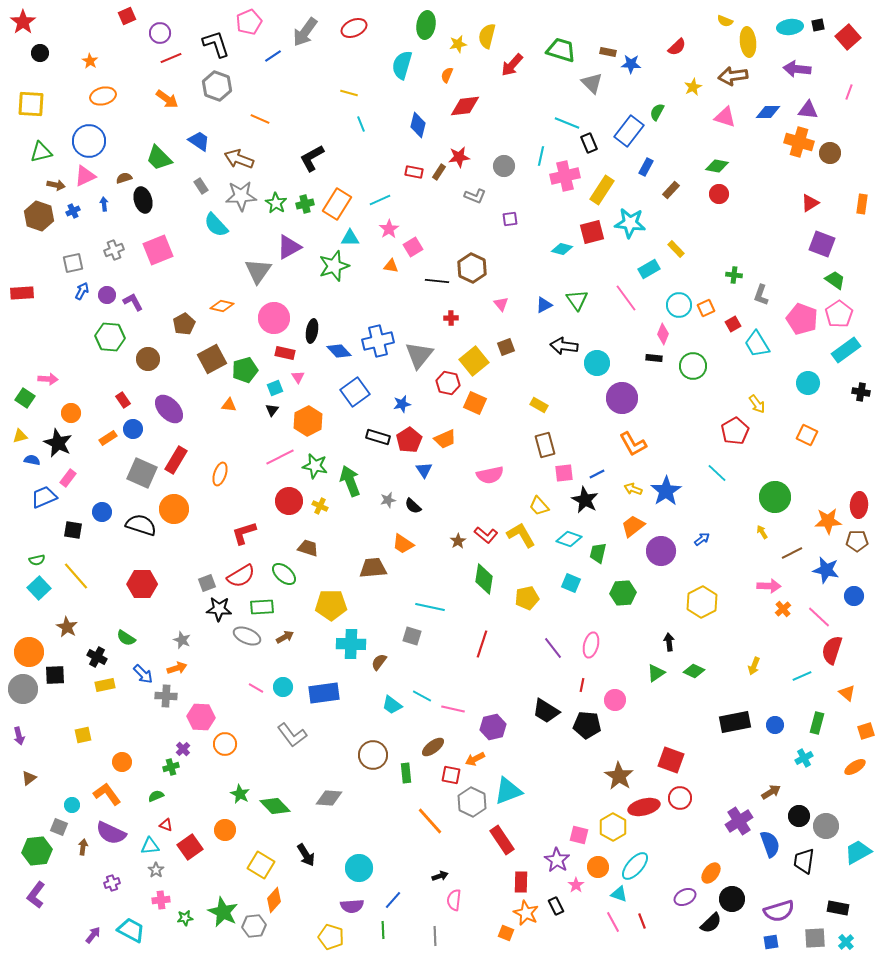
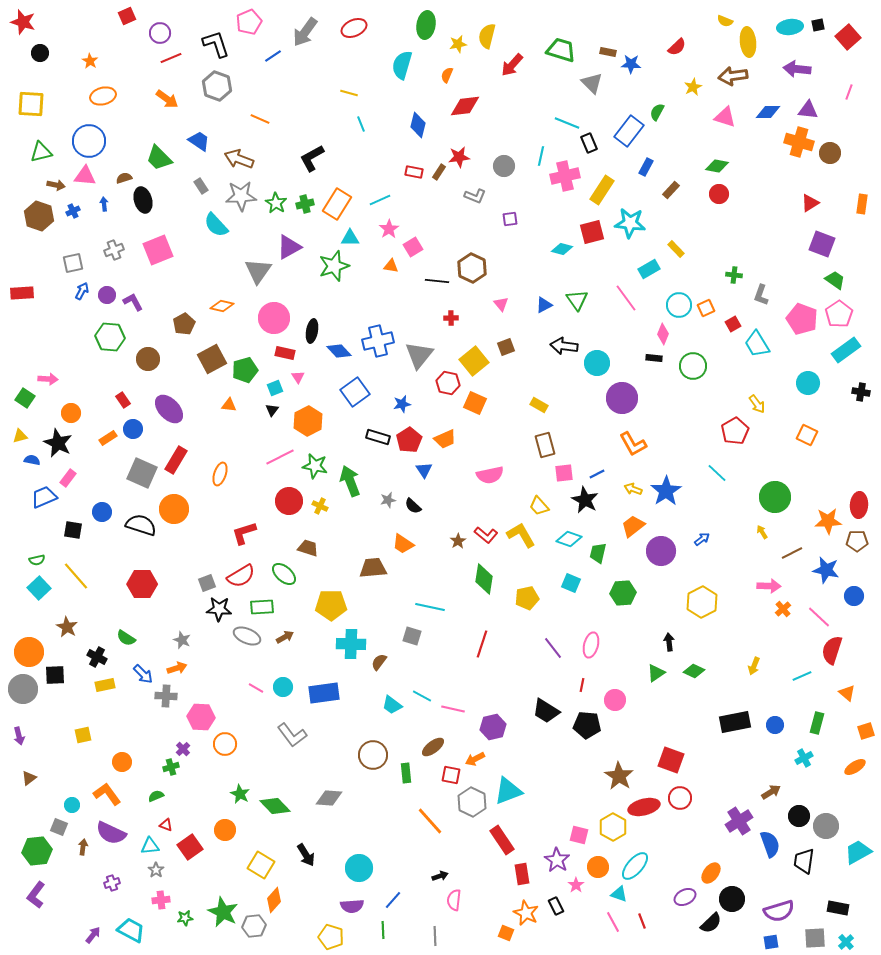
red star at (23, 22): rotated 20 degrees counterclockwise
pink triangle at (85, 176): rotated 30 degrees clockwise
red rectangle at (521, 882): moved 1 px right, 8 px up; rotated 10 degrees counterclockwise
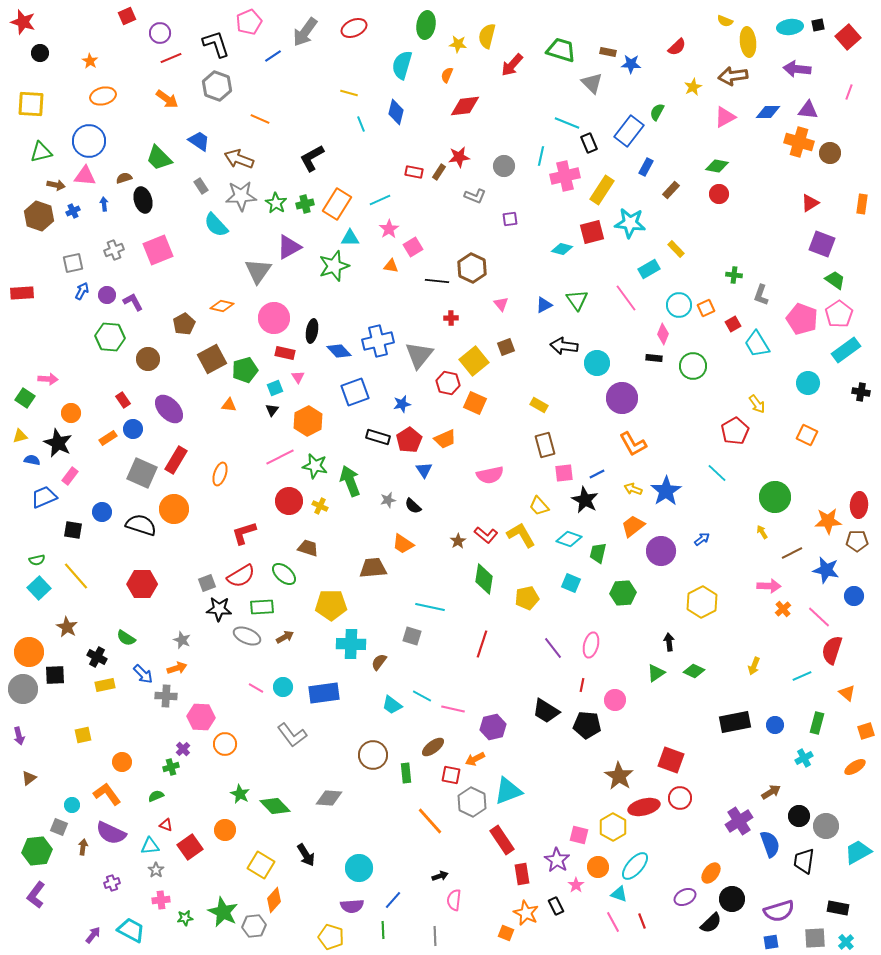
yellow star at (458, 44): rotated 18 degrees clockwise
pink triangle at (725, 117): rotated 45 degrees counterclockwise
blue diamond at (418, 125): moved 22 px left, 13 px up
blue square at (355, 392): rotated 16 degrees clockwise
pink rectangle at (68, 478): moved 2 px right, 2 px up
